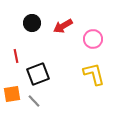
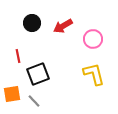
red line: moved 2 px right
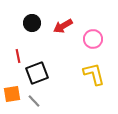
black square: moved 1 px left, 1 px up
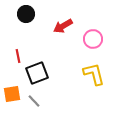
black circle: moved 6 px left, 9 px up
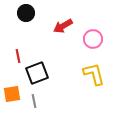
black circle: moved 1 px up
gray line: rotated 32 degrees clockwise
